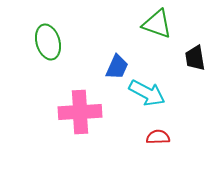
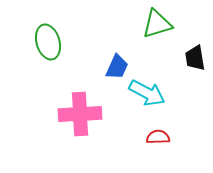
green triangle: rotated 36 degrees counterclockwise
pink cross: moved 2 px down
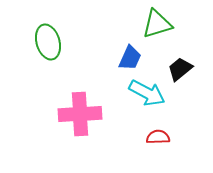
black trapezoid: moved 15 px left, 11 px down; rotated 60 degrees clockwise
blue trapezoid: moved 13 px right, 9 px up
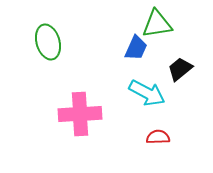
green triangle: rotated 8 degrees clockwise
blue trapezoid: moved 6 px right, 10 px up
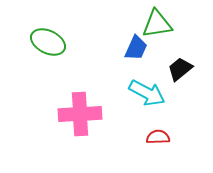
green ellipse: rotated 48 degrees counterclockwise
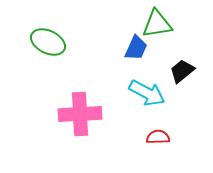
black trapezoid: moved 2 px right, 2 px down
